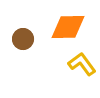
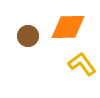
brown circle: moved 5 px right, 3 px up
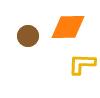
yellow L-shape: rotated 52 degrees counterclockwise
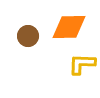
orange diamond: moved 1 px right
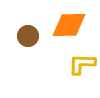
orange diamond: moved 2 px up
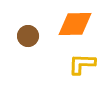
orange diamond: moved 6 px right, 1 px up
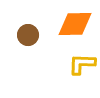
brown circle: moved 1 px up
